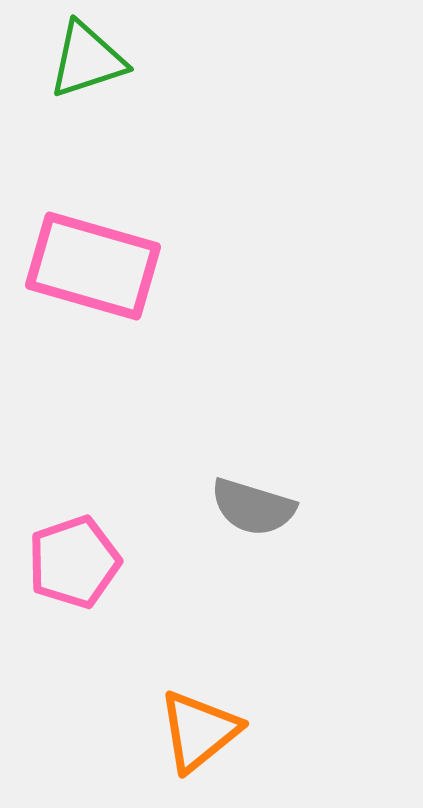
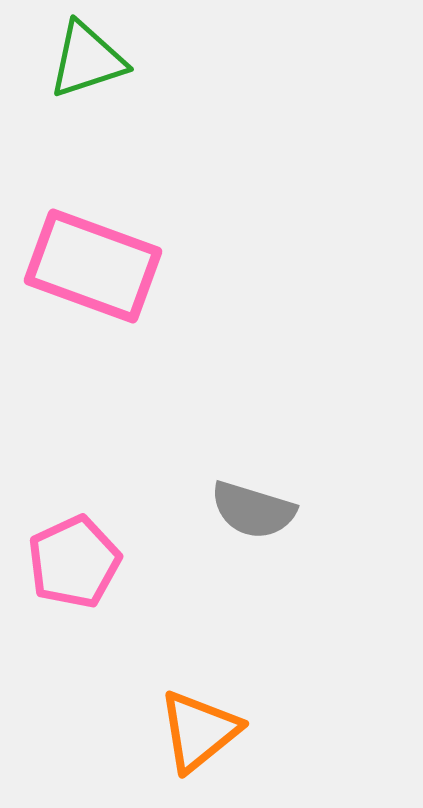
pink rectangle: rotated 4 degrees clockwise
gray semicircle: moved 3 px down
pink pentagon: rotated 6 degrees counterclockwise
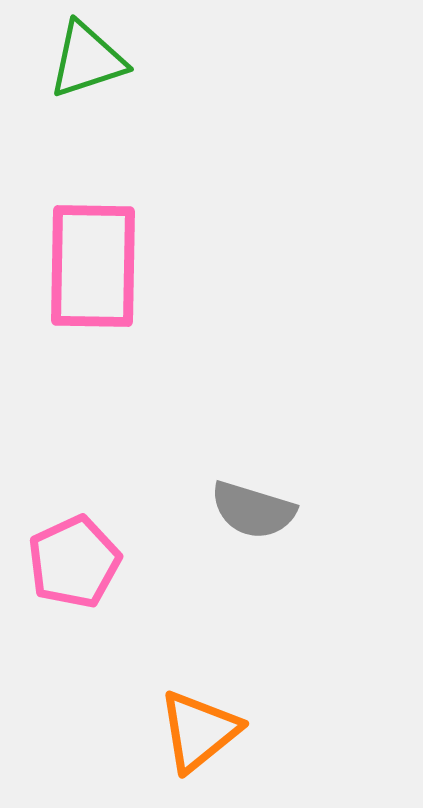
pink rectangle: rotated 71 degrees clockwise
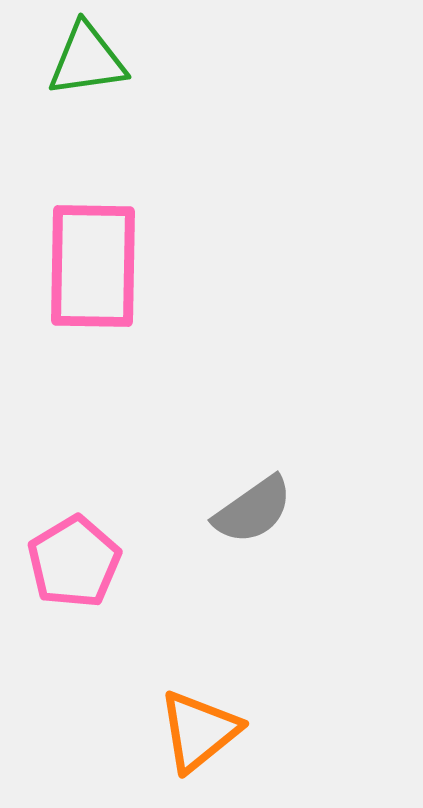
green triangle: rotated 10 degrees clockwise
gray semicircle: rotated 52 degrees counterclockwise
pink pentagon: rotated 6 degrees counterclockwise
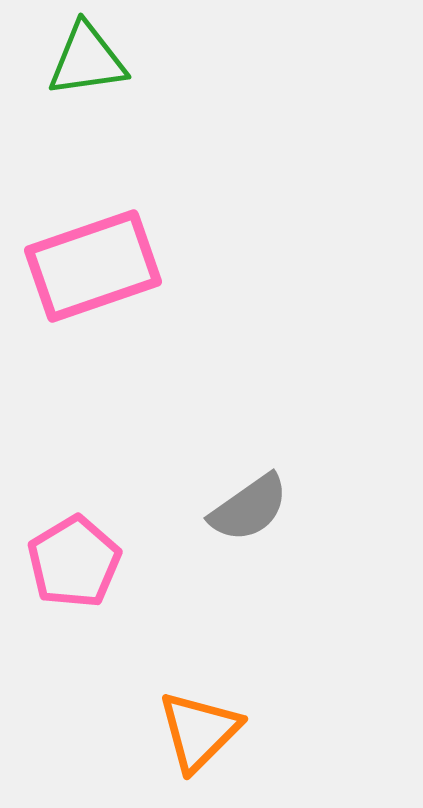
pink rectangle: rotated 70 degrees clockwise
gray semicircle: moved 4 px left, 2 px up
orange triangle: rotated 6 degrees counterclockwise
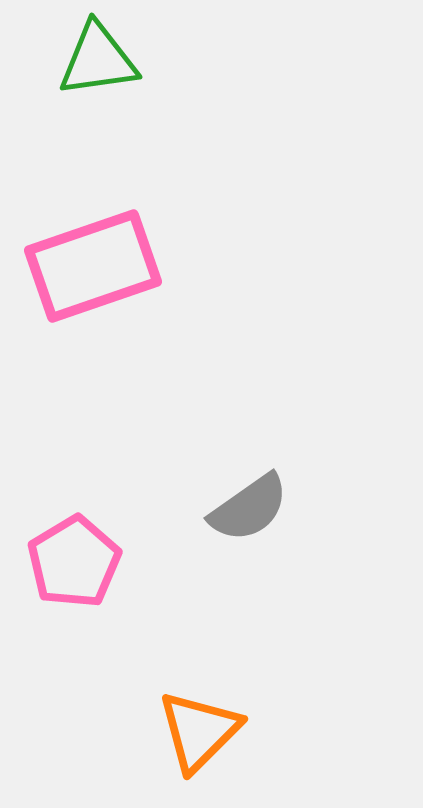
green triangle: moved 11 px right
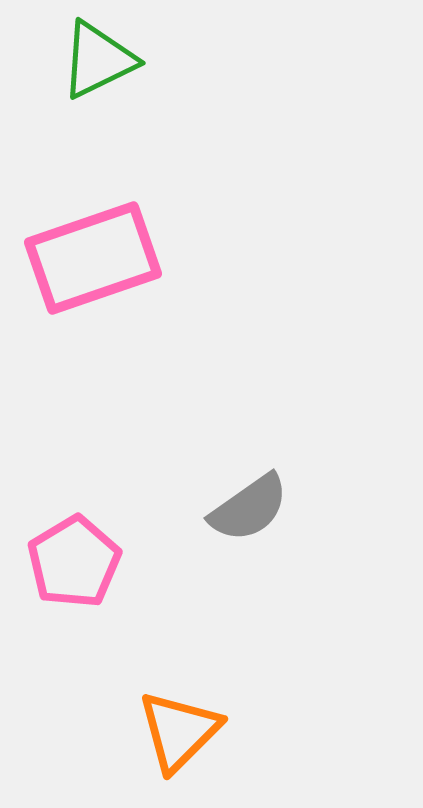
green triangle: rotated 18 degrees counterclockwise
pink rectangle: moved 8 px up
orange triangle: moved 20 px left
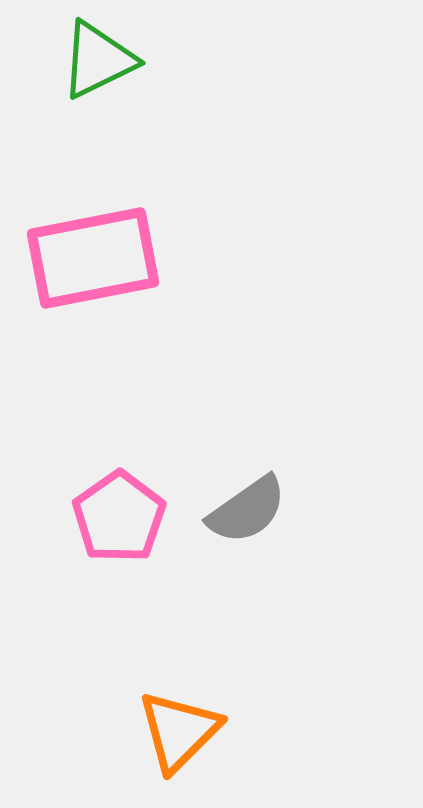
pink rectangle: rotated 8 degrees clockwise
gray semicircle: moved 2 px left, 2 px down
pink pentagon: moved 45 px right, 45 px up; rotated 4 degrees counterclockwise
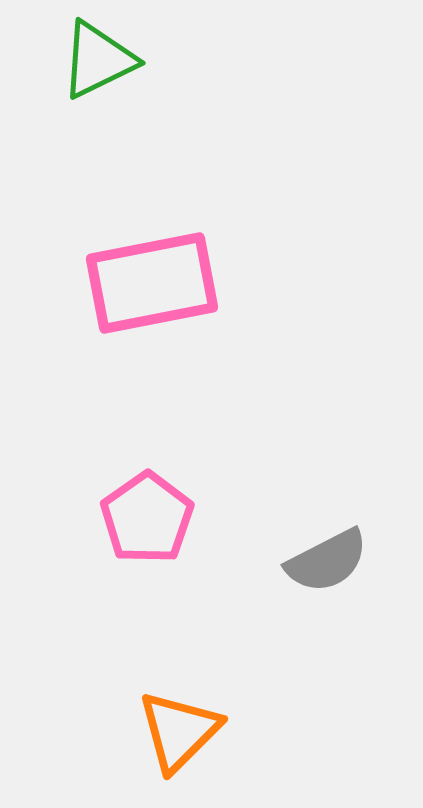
pink rectangle: moved 59 px right, 25 px down
gray semicircle: moved 80 px right, 51 px down; rotated 8 degrees clockwise
pink pentagon: moved 28 px right, 1 px down
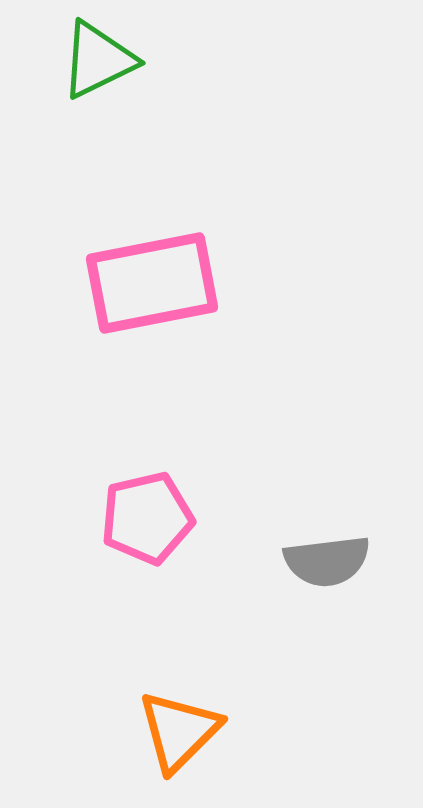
pink pentagon: rotated 22 degrees clockwise
gray semicircle: rotated 20 degrees clockwise
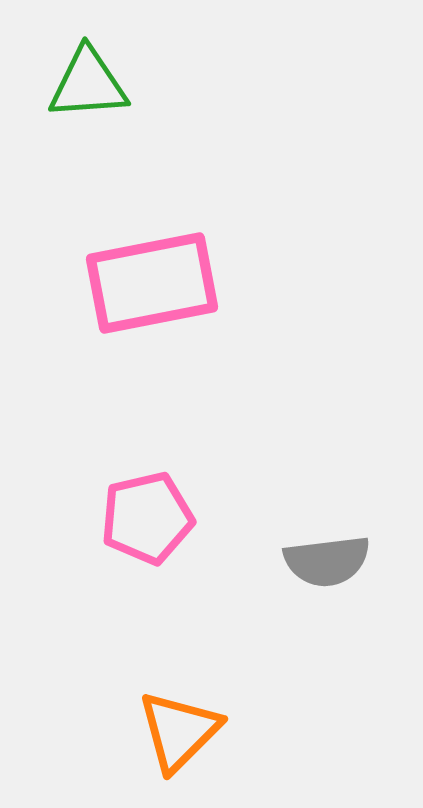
green triangle: moved 10 px left, 24 px down; rotated 22 degrees clockwise
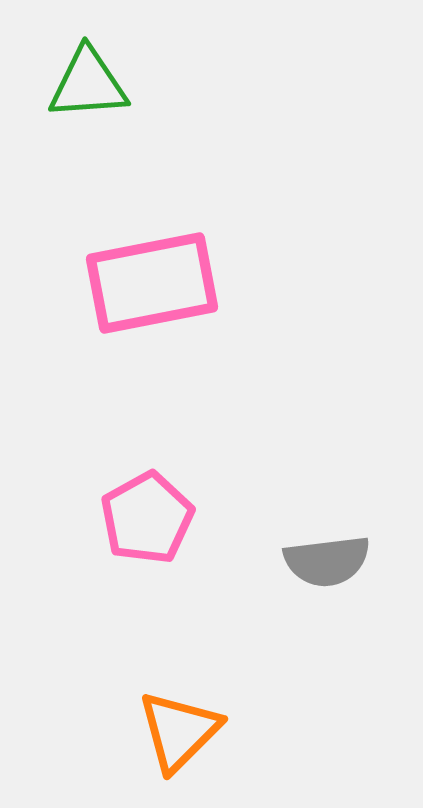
pink pentagon: rotated 16 degrees counterclockwise
